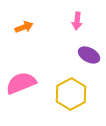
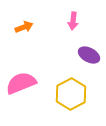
pink arrow: moved 4 px left
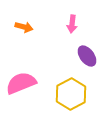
pink arrow: moved 1 px left, 3 px down
orange arrow: rotated 36 degrees clockwise
purple ellipse: moved 2 px left, 1 px down; rotated 25 degrees clockwise
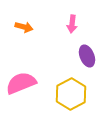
purple ellipse: rotated 15 degrees clockwise
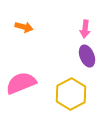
pink arrow: moved 13 px right, 5 px down
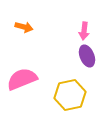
pink arrow: moved 1 px left, 2 px down
pink semicircle: moved 1 px right, 4 px up
yellow hexagon: moved 1 px left, 1 px down; rotated 16 degrees clockwise
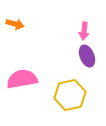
orange arrow: moved 9 px left, 3 px up
pink semicircle: rotated 12 degrees clockwise
